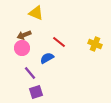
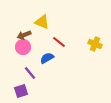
yellow triangle: moved 6 px right, 9 px down
pink circle: moved 1 px right, 1 px up
purple square: moved 15 px left, 1 px up
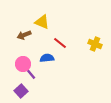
red line: moved 1 px right, 1 px down
pink circle: moved 17 px down
blue semicircle: rotated 24 degrees clockwise
purple square: rotated 24 degrees counterclockwise
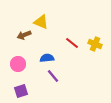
yellow triangle: moved 1 px left
red line: moved 12 px right
pink circle: moved 5 px left
purple line: moved 23 px right, 3 px down
purple square: rotated 24 degrees clockwise
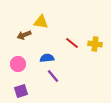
yellow triangle: rotated 14 degrees counterclockwise
yellow cross: rotated 16 degrees counterclockwise
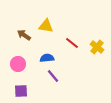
yellow triangle: moved 5 px right, 4 px down
brown arrow: rotated 56 degrees clockwise
yellow cross: moved 2 px right, 3 px down; rotated 32 degrees clockwise
purple square: rotated 16 degrees clockwise
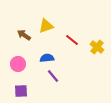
yellow triangle: rotated 28 degrees counterclockwise
red line: moved 3 px up
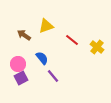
blue semicircle: moved 5 px left; rotated 56 degrees clockwise
purple square: moved 13 px up; rotated 24 degrees counterclockwise
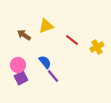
yellow cross: rotated 24 degrees clockwise
blue semicircle: moved 3 px right, 4 px down
pink circle: moved 1 px down
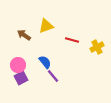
red line: rotated 24 degrees counterclockwise
